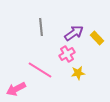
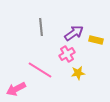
yellow rectangle: moved 1 px left, 2 px down; rotated 32 degrees counterclockwise
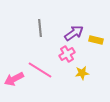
gray line: moved 1 px left, 1 px down
yellow star: moved 4 px right
pink arrow: moved 2 px left, 10 px up
